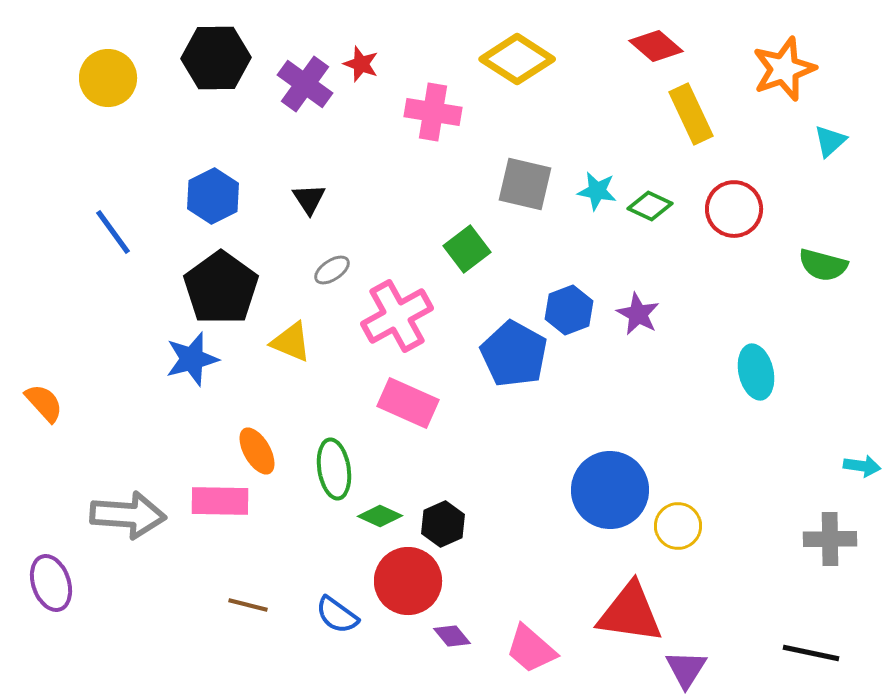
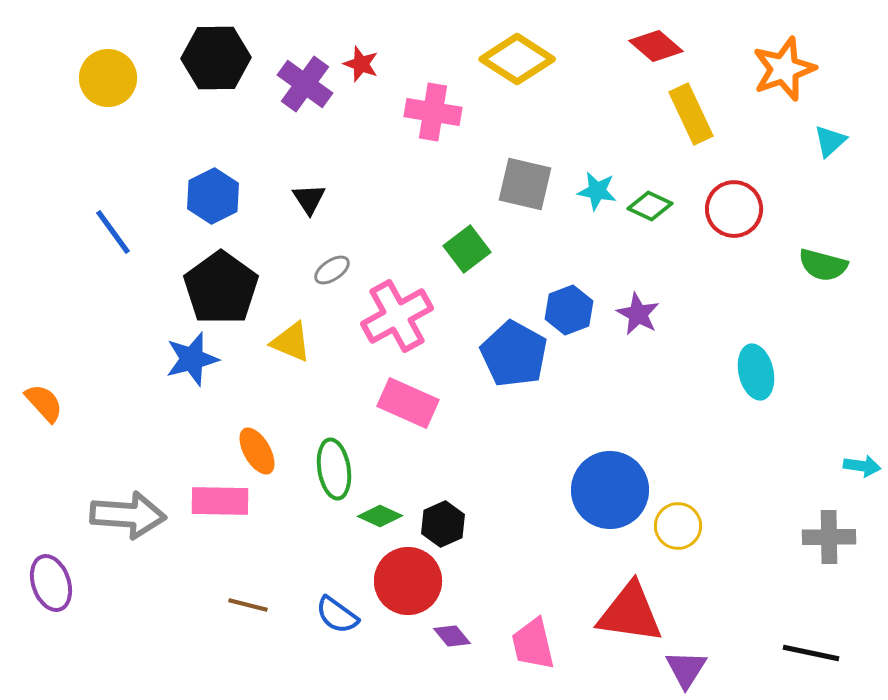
gray cross at (830, 539): moved 1 px left, 2 px up
pink trapezoid at (531, 649): moved 2 px right, 5 px up; rotated 36 degrees clockwise
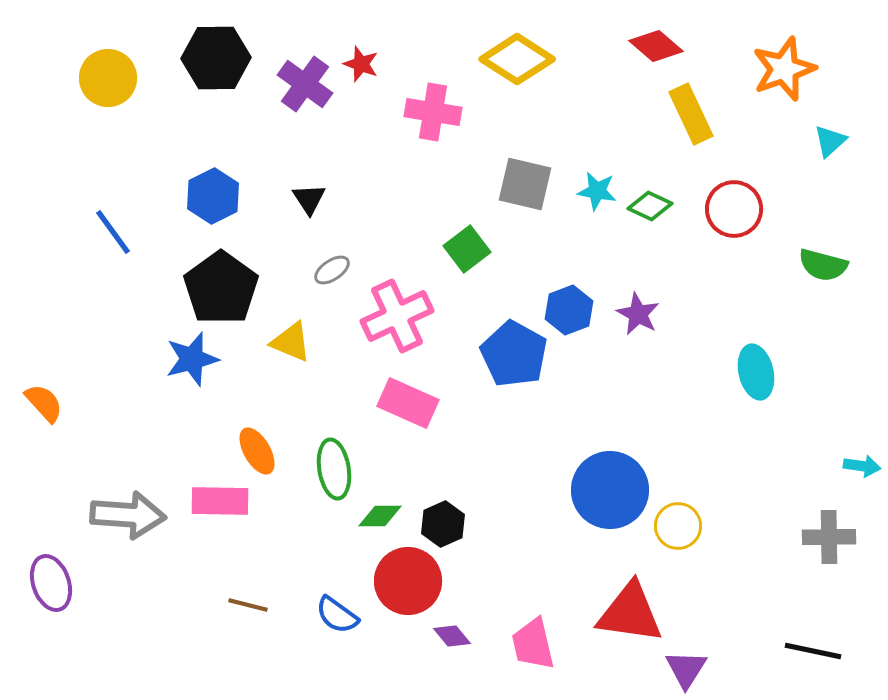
pink cross at (397, 316): rotated 4 degrees clockwise
green diamond at (380, 516): rotated 24 degrees counterclockwise
black line at (811, 653): moved 2 px right, 2 px up
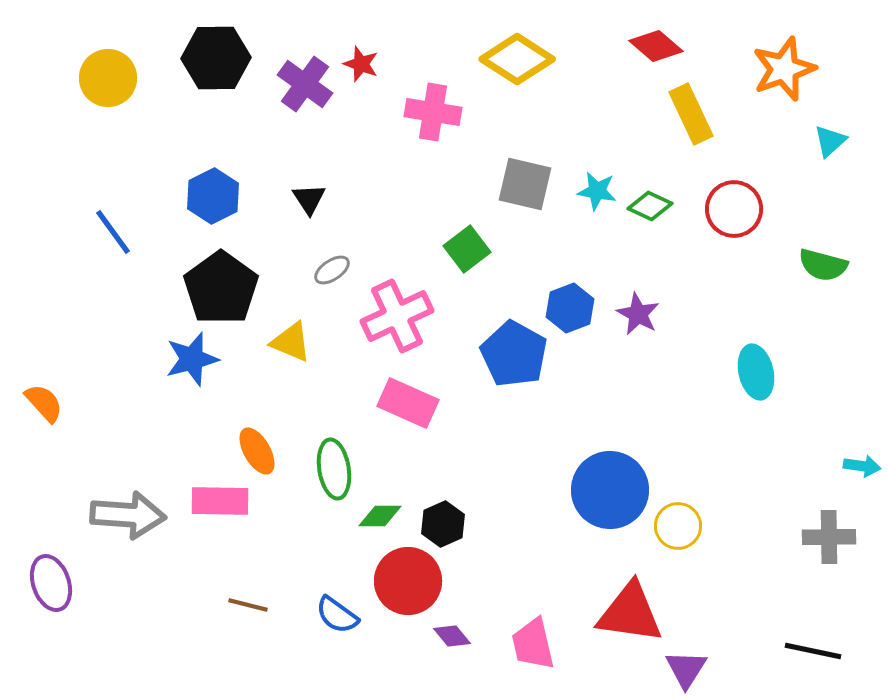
blue hexagon at (569, 310): moved 1 px right, 2 px up
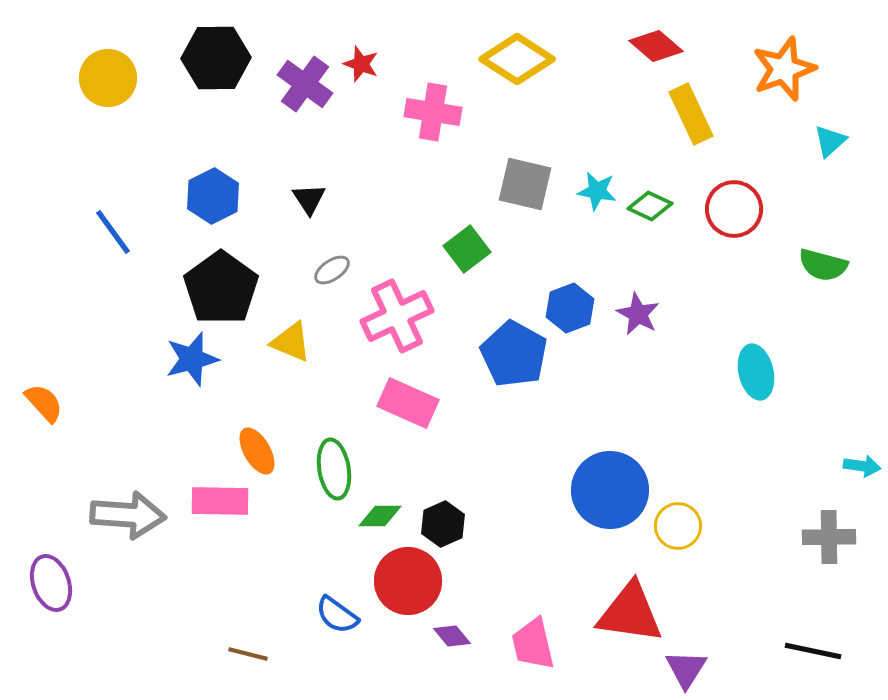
brown line at (248, 605): moved 49 px down
